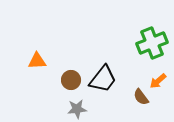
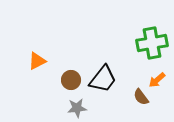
green cross: rotated 12 degrees clockwise
orange triangle: rotated 24 degrees counterclockwise
orange arrow: moved 1 px left, 1 px up
gray star: moved 1 px up
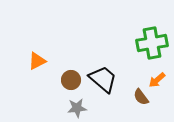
black trapezoid: rotated 88 degrees counterclockwise
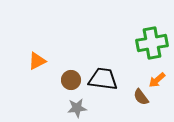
black trapezoid: rotated 32 degrees counterclockwise
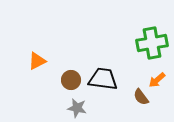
gray star: rotated 18 degrees clockwise
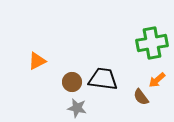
brown circle: moved 1 px right, 2 px down
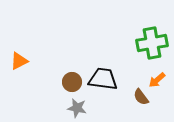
orange triangle: moved 18 px left
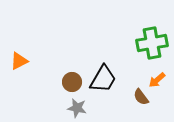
black trapezoid: rotated 112 degrees clockwise
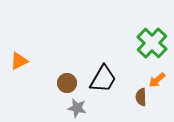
green cross: rotated 36 degrees counterclockwise
brown circle: moved 5 px left, 1 px down
brown semicircle: rotated 36 degrees clockwise
